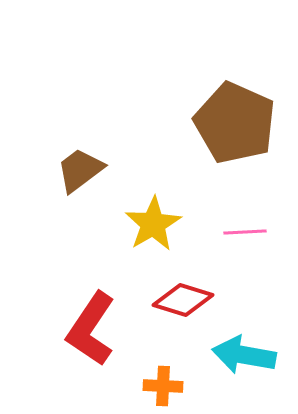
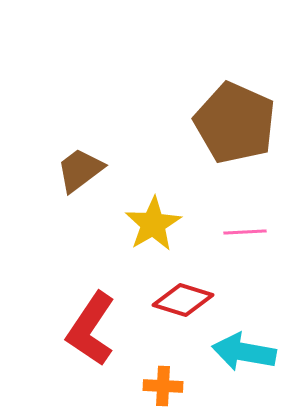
cyan arrow: moved 3 px up
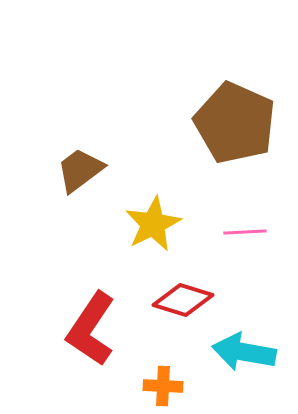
yellow star: rotated 4 degrees clockwise
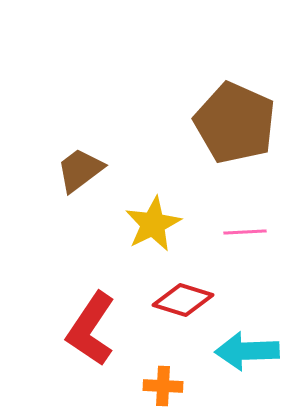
cyan arrow: moved 3 px right, 1 px up; rotated 12 degrees counterclockwise
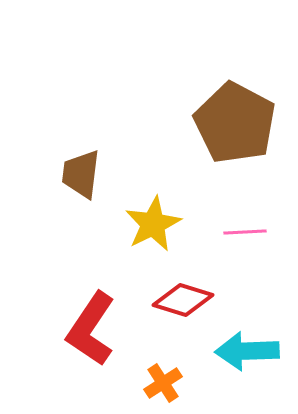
brown pentagon: rotated 4 degrees clockwise
brown trapezoid: moved 1 px right, 4 px down; rotated 46 degrees counterclockwise
orange cross: moved 3 px up; rotated 36 degrees counterclockwise
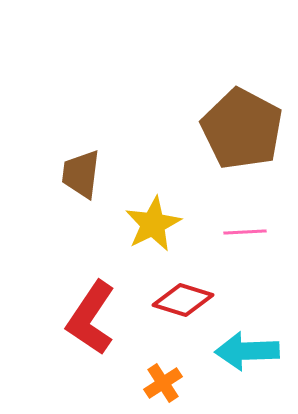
brown pentagon: moved 7 px right, 6 px down
red L-shape: moved 11 px up
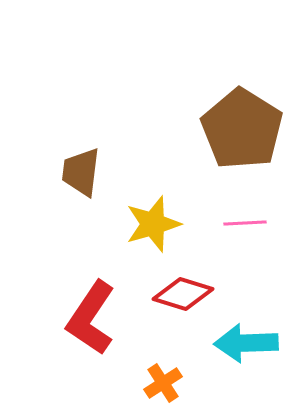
brown pentagon: rotated 4 degrees clockwise
brown trapezoid: moved 2 px up
yellow star: rotated 10 degrees clockwise
pink line: moved 9 px up
red diamond: moved 6 px up
cyan arrow: moved 1 px left, 8 px up
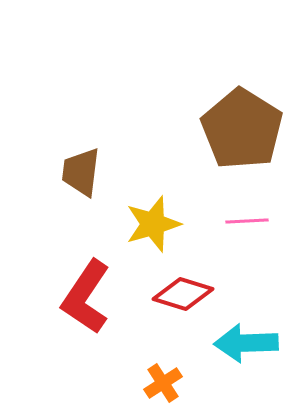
pink line: moved 2 px right, 2 px up
red L-shape: moved 5 px left, 21 px up
